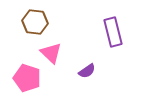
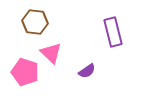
pink pentagon: moved 2 px left, 6 px up
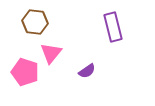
purple rectangle: moved 5 px up
pink triangle: rotated 25 degrees clockwise
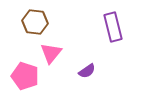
pink pentagon: moved 4 px down
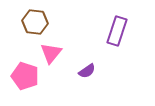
purple rectangle: moved 4 px right, 4 px down; rotated 32 degrees clockwise
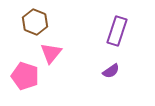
brown hexagon: rotated 15 degrees clockwise
purple semicircle: moved 24 px right
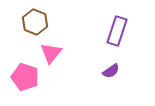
pink pentagon: moved 1 px down
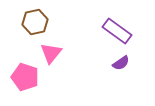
brown hexagon: rotated 25 degrees clockwise
purple rectangle: rotated 72 degrees counterclockwise
purple semicircle: moved 10 px right, 8 px up
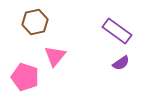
pink triangle: moved 4 px right, 3 px down
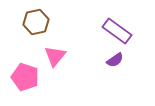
brown hexagon: moved 1 px right
purple semicircle: moved 6 px left, 3 px up
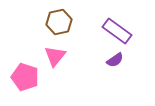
brown hexagon: moved 23 px right
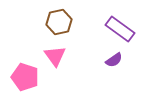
purple rectangle: moved 3 px right, 2 px up
pink triangle: rotated 15 degrees counterclockwise
purple semicircle: moved 1 px left
